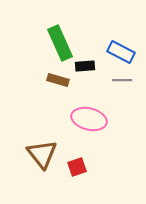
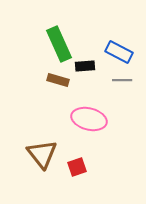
green rectangle: moved 1 px left, 1 px down
blue rectangle: moved 2 px left
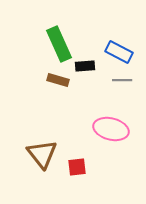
pink ellipse: moved 22 px right, 10 px down
red square: rotated 12 degrees clockwise
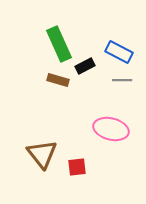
black rectangle: rotated 24 degrees counterclockwise
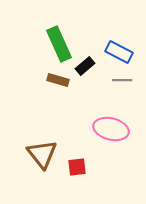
black rectangle: rotated 12 degrees counterclockwise
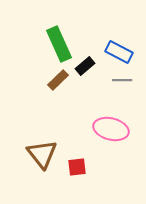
brown rectangle: rotated 60 degrees counterclockwise
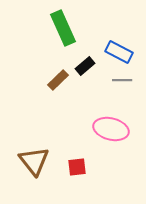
green rectangle: moved 4 px right, 16 px up
brown triangle: moved 8 px left, 7 px down
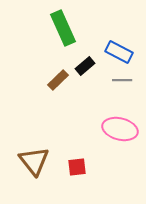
pink ellipse: moved 9 px right
